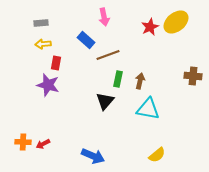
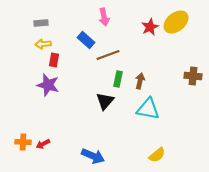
red rectangle: moved 2 px left, 3 px up
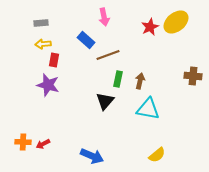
blue arrow: moved 1 px left
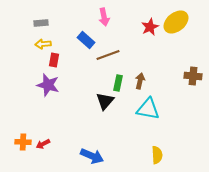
green rectangle: moved 4 px down
yellow semicircle: rotated 54 degrees counterclockwise
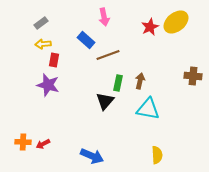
gray rectangle: rotated 32 degrees counterclockwise
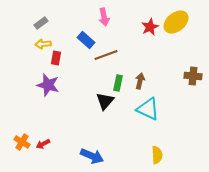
brown line: moved 2 px left
red rectangle: moved 2 px right, 2 px up
cyan triangle: rotated 15 degrees clockwise
orange cross: moved 1 px left; rotated 28 degrees clockwise
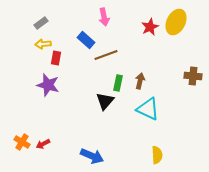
yellow ellipse: rotated 25 degrees counterclockwise
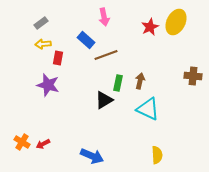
red rectangle: moved 2 px right
black triangle: moved 1 px left, 1 px up; rotated 18 degrees clockwise
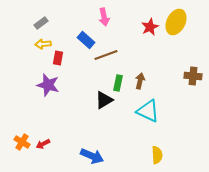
cyan triangle: moved 2 px down
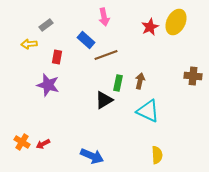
gray rectangle: moved 5 px right, 2 px down
yellow arrow: moved 14 px left
red rectangle: moved 1 px left, 1 px up
